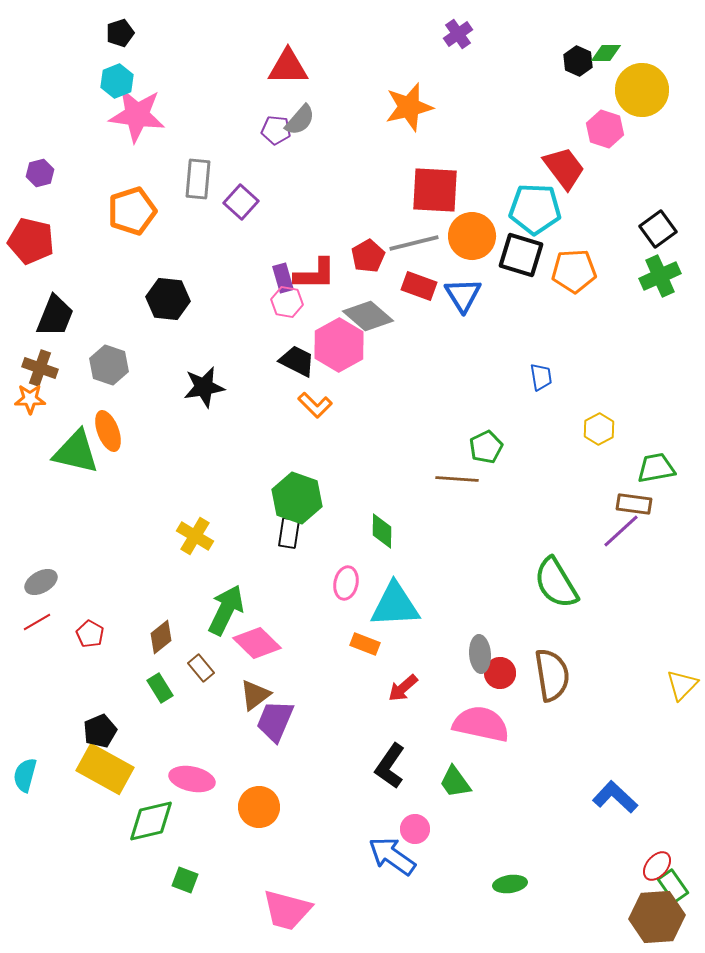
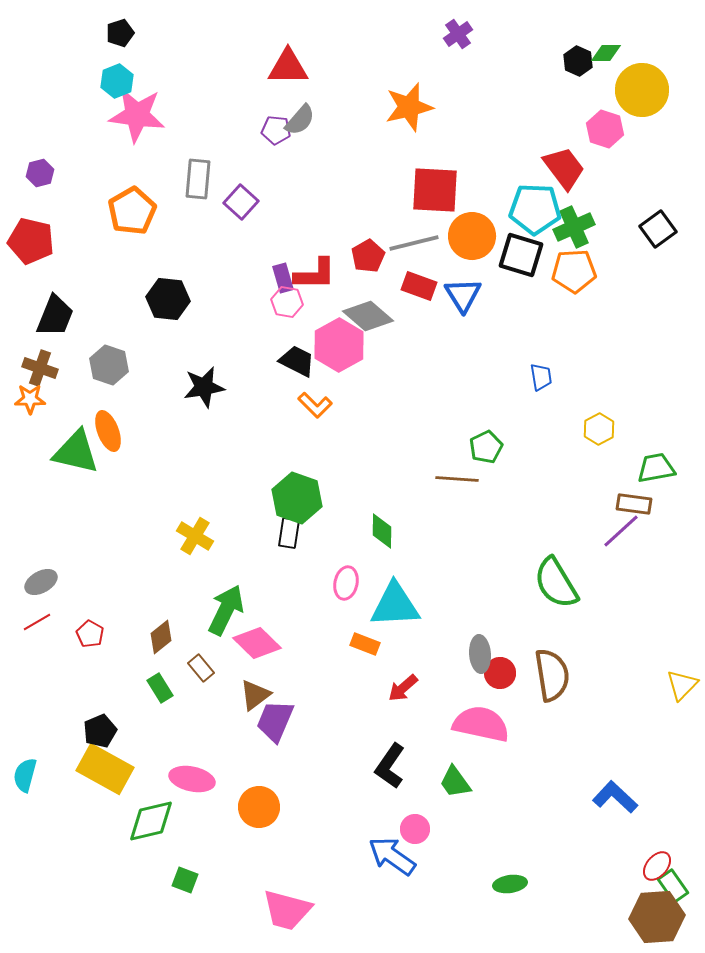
orange pentagon at (132, 211): rotated 12 degrees counterclockwise
green cross at (660, 276): moved 86 px left, 49 px up
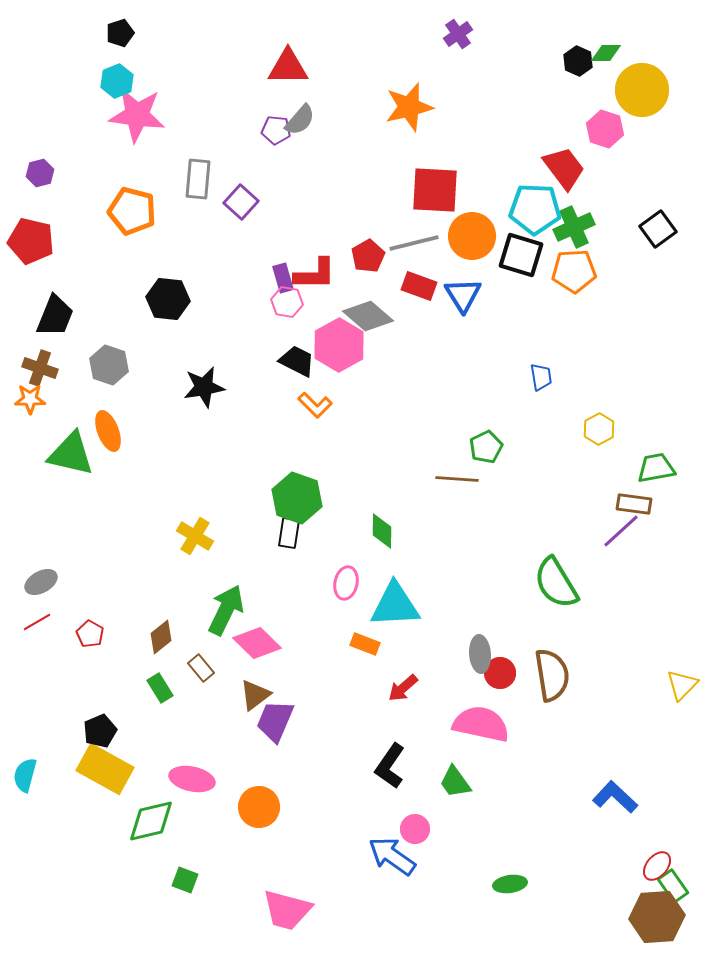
orange pentagon at (132, 211): rotated 27 degrees counterclockwise
green triangle at (76, 452): moved 5 px left, 2 px down
